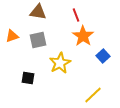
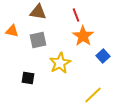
orange triangle: moved 5 px up; rotated 32 degrees clockwise
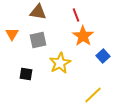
orange triangle: moved 3 px down; rotated 48 degrees clockwise
black square: moved 2 px left, 4 px up
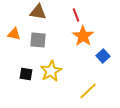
orange triangle: moved 2 px right; rotated 48 degrees counterclockwise
gray square: rotated 18 degrees clockwise
yellow star: moved 9 px left, 8 px down
yellow line: moved 5 px left, 4 px up
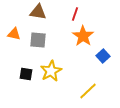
red line: moved 1 px left, 1 px up; rotated 40 degrees clockwise
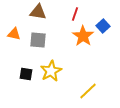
blue square: moved 30 px up
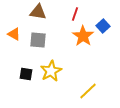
orange triangle: rotated 16 degrees clockwise
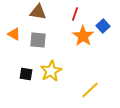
yellow line: moved 2 px right, 1 px up
